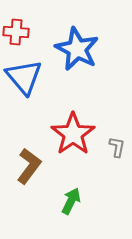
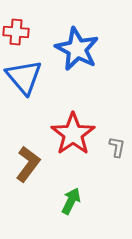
brown L-shape: moved 1 px left, 2 px up
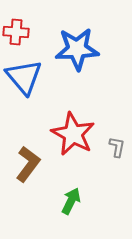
blue star: rotated 30 degrees counterclockwise
red star: rotated 9 degrees counterclockwise
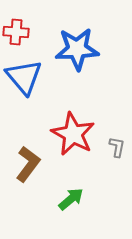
green arrow: moved 2 px up; rotated 24 degrees clockwise
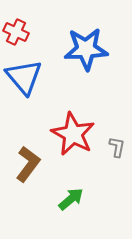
red cross: rotated 20 degrees clockwise
blue star: moved 9 px right
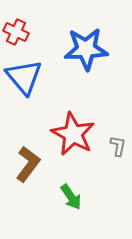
gray L-shape: moved 1 px right, 1 px up
green arrow: moved 2 px up; rotated 96 degrees clockwise
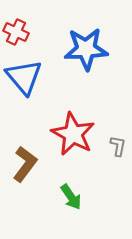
brown L-shape: moved 3 px left
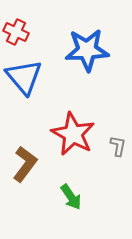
blue star: moved 1 px right, 1 px down
